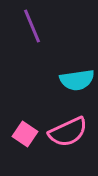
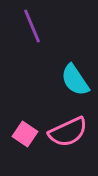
cyan semicircle: moved 2 px left; rotated 64 degrees clockwise
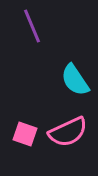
pink square: rotated 15 degrees counterclockwise
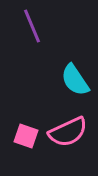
pink square: moved 1 px right, 2 px down
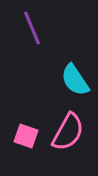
purple line: moved 2 px down
pink semicircle: rotated 36 degrees counterclockwise
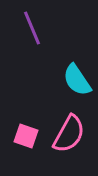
cyan semicircle: moved 2 px right
pink semicircle: moved 1 px right, 2 px down
